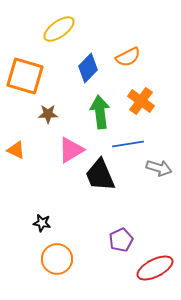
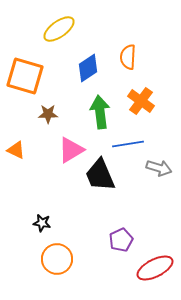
orange semicircle: rotated 120 degrees clockwise
blue diamond: rotated 12 degrees clockwise
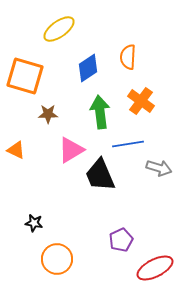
black star: moved 8 px left
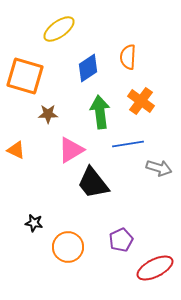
black trapezoid: moved 7 px left, 8 px down; rotated 15 degrees counterclockwise
orange circle: moved 11 px right, 12 px up
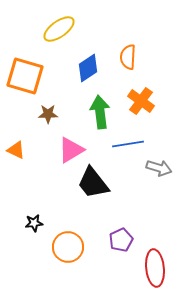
black star: rotated 18 degrees counterclockwise
red ellipse: rotated 69 degrees counterclockwise
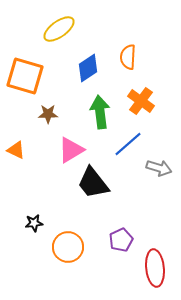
blue line: rotated 32 degrees counterclockwise
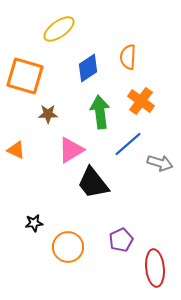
gray arrow: moved 1 px right, 5 px up
